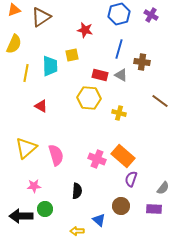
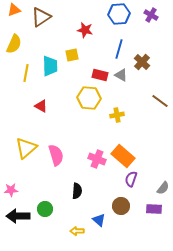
blue hexagon: rotated 10 degrees clockwise
brown cross: rotated 35 degrees clockwise
yellow cross: moved 2 px left, 2 px down; rotated 24 degrees counterclockwise
pink star: moved 23 px left, 4 px down
black arrow: moved 3 px left
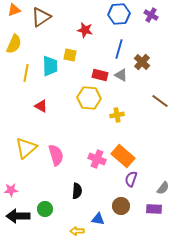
yellow square: moved 2 px left; rotated 24 degrees clockwise
blue triangle: moved 1 px left, 1 px up; rotated 32 degrees counterclockwise
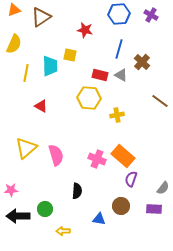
blue triangle: moved 1 px right
yellow arrow: moved 14 px left
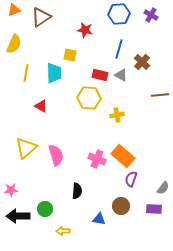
cyan trapezoid: moved 4 px right, 7 px down
brown line: moved 6 px up; rotated 42 degrees counterclockwise
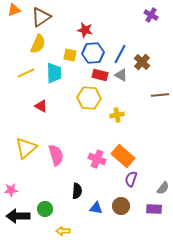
blue hexagon: moved 26 px left, 39 px down
yellow semicircle: moved 24 px right
blue line: moved 1 px right, 5 px down; rotated 12 degrees clockwise
yellow line: rotated 54 degrees clockwise
blue triangle: moved 3 px left, 11 px up
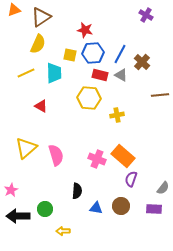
purple cross: moved 5 px left
pink star: rotated 24 degrees counterclockwise
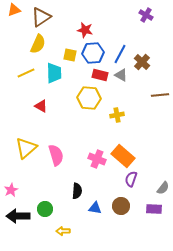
blue triangle: moved 1 px left
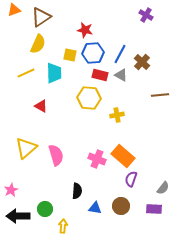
yellow arrow: moved 5 px up; rotated 96 degrees clockwise
